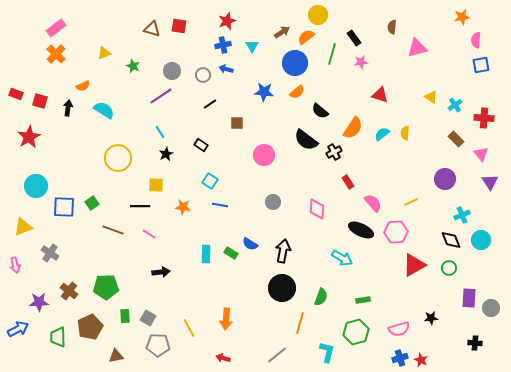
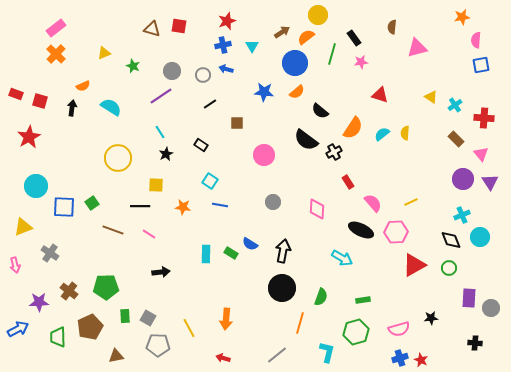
black arrow at (68, 108): moved 4 px right
cyan semicircle at (104, 110): moved 7 px right, 3 px up
purple circle at (445, 179): moved 18 px right
cyan circle at (481, 240): moved 1 px left, 3 px up
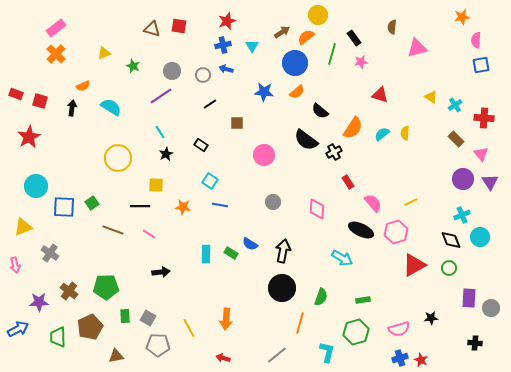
pink hexagon at (396, 232): rotated 15 degrees counterclockwise
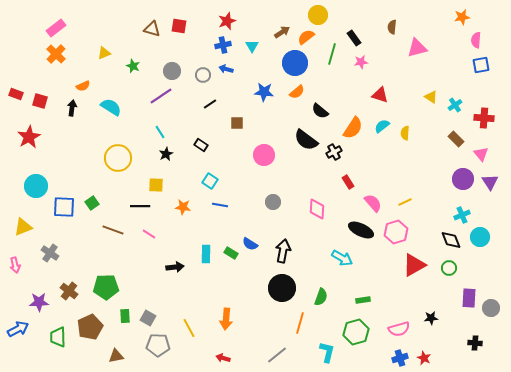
cyan semicircle at (382, 134): moved 8 px up
yellow line at (411, 202): moved 6 px left
black arrow at (161, 272): moved 14 px right, 5 px up
red star at (421, 360): moved 3 px right, 2 px up
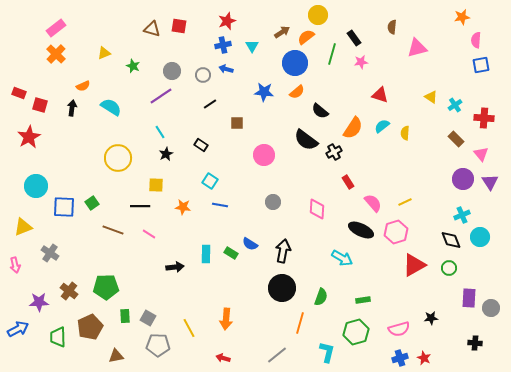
red rectangle at (16, 94): moved 3 px right, 1 px up
red square at (40, 101): moved 4 px down
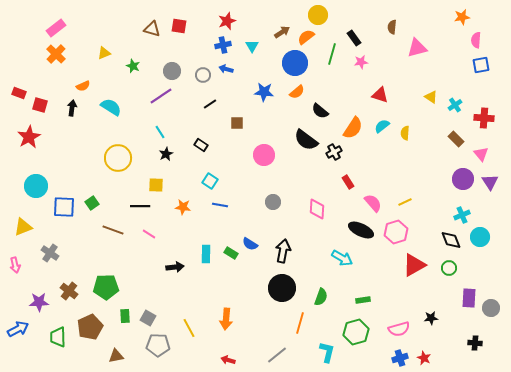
red arrow at (223, 358): moved 5 px right, 2 px down
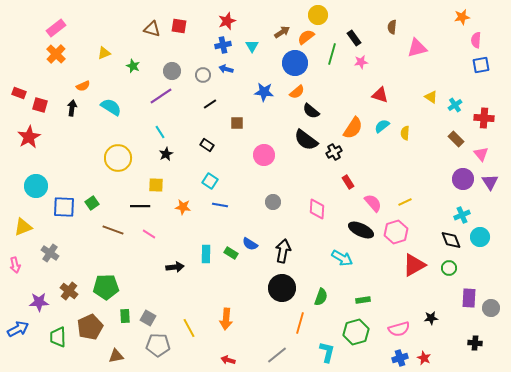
black semicircle at (320, 111): moved 9 px left
black rectangle at (201, 145): moved 6 px right
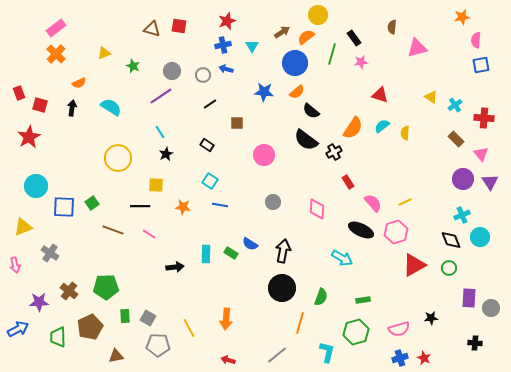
orange semicircle at (83, 86): moved 4 px left, 3 px up
red rectangle at (19, 93): rotated 48 degrees clockwise
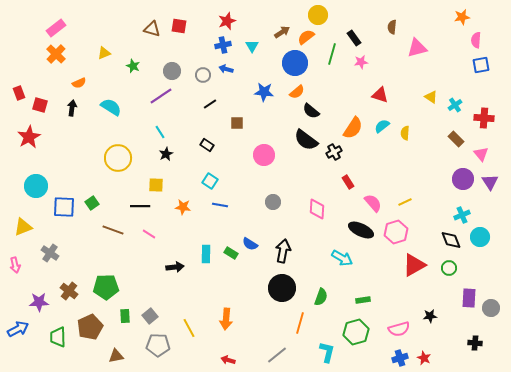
gray square at (148, 318): moved 2 px right, 2 px up; rotated 21 degrees clockwise
black star at (431, 318): moved 1 px left, 2 px up
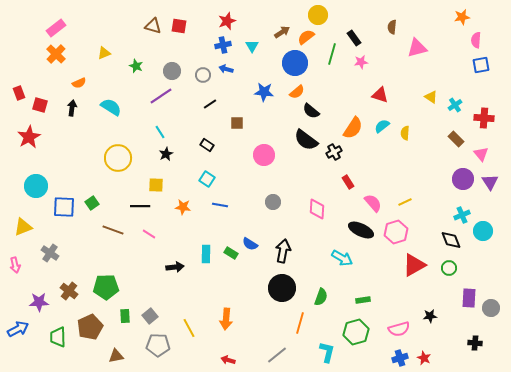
brown triangle at (152, 29): moved 1 px right, 3 px up
green star at (133, 66): moved 3 px right
cyan square at (210, 181): moved 3 px left, 2 px up
cyan circle at (480, 237): moved 3 px right, 6 px up
